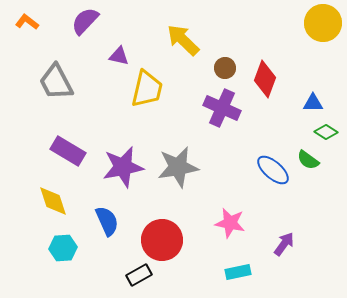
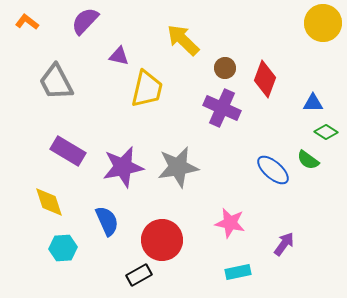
yellow diamond: moved 4 px left, 1 px down
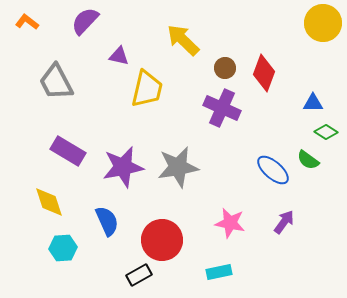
red diamond: moved 1 px left, 6 px up
purple arrow: moved 22 px up
cyan rectangle: moved 19 px left
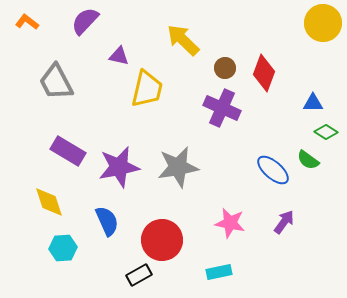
purple star: moved 4 px left
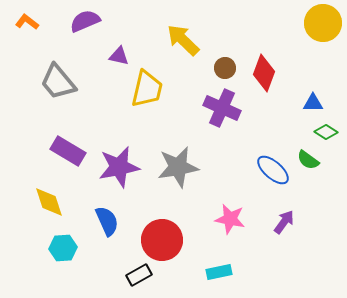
purple semicircle: rotated 24 degrees clockwise
gray trapezoid: moved 2 px right; rotated 12 degrees counterclockwise
pink star: moved 4 px up
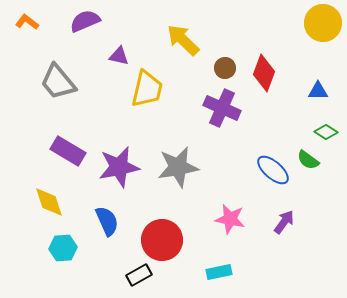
blue triangle: moved 5 px right, 12 px up
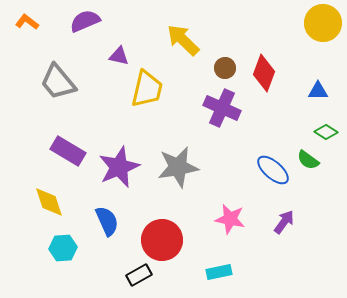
purple star: rotated 12 degrees counterclockwise
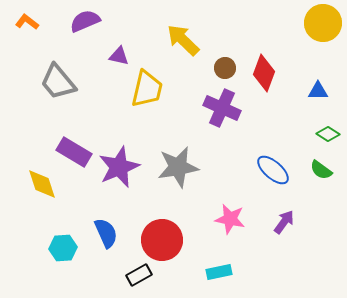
green diamond: moved 2 px right, 2 px down
purple rectangle: moved 6 px right, 1 px down
green semicircle: moved 13 px right, 10 px down
yellow diamond: moved 7 px left, 18 px up
blue semicircle: moved 1 px left, 12 px down
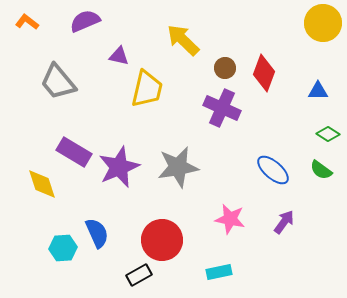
blue semicircle: moved 9 px left
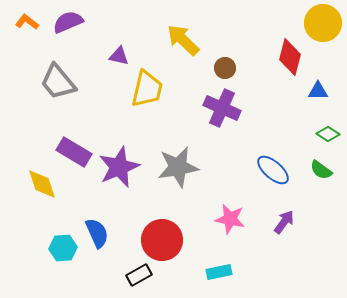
purple semicircle: moved 17 px left, 1 px down
red diamond: moved 26 px right, 16 px up; rotated 6 degrees counterclockwise
